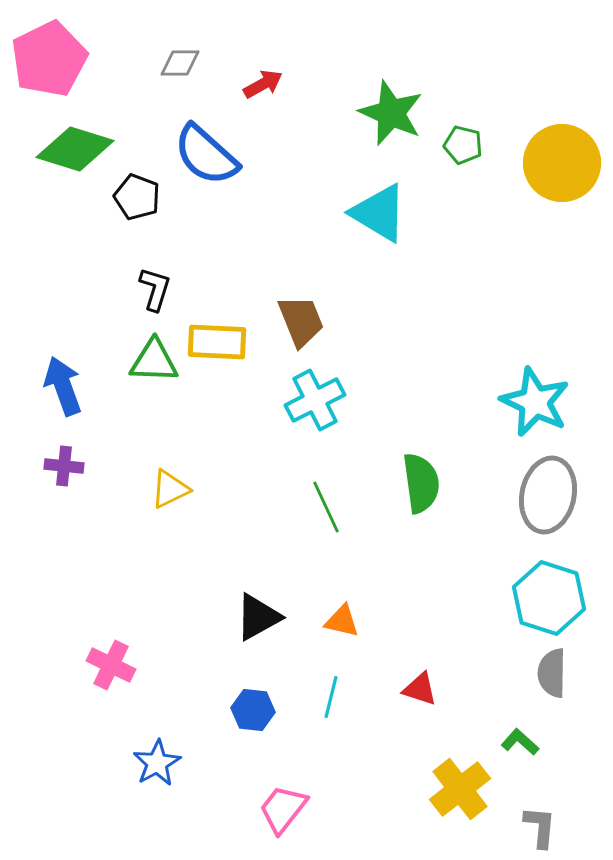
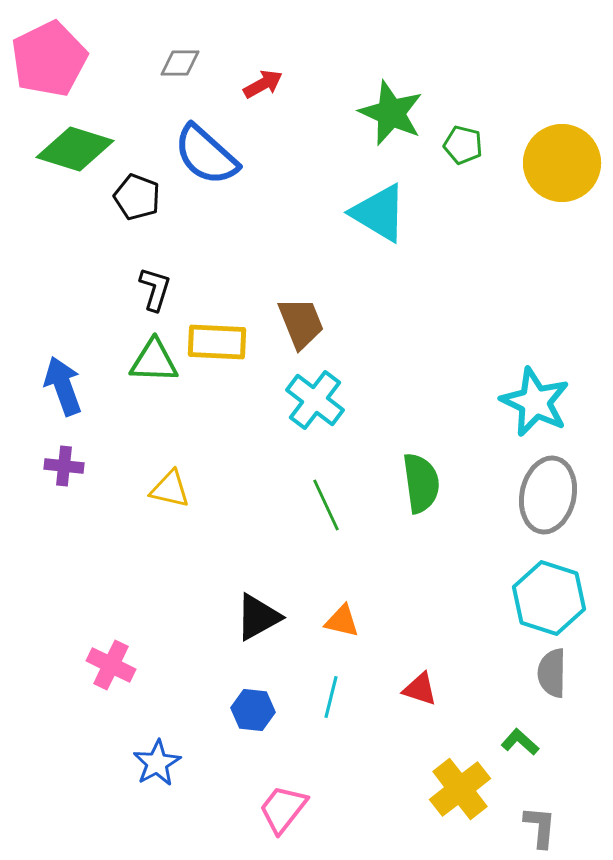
brown trapezoid: moved 2 px down
cyan cross: rotated 26 degrees counterclockwise
yellow triangle: rotated 39 degrees clockwise
green line: moved 2 px up
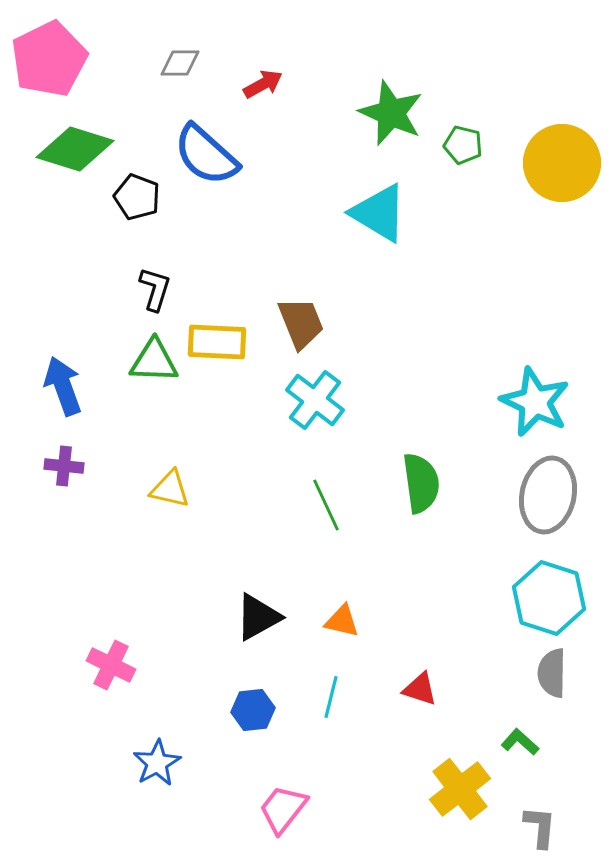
blue hexagon: rotated 12 degrees counterclockwise
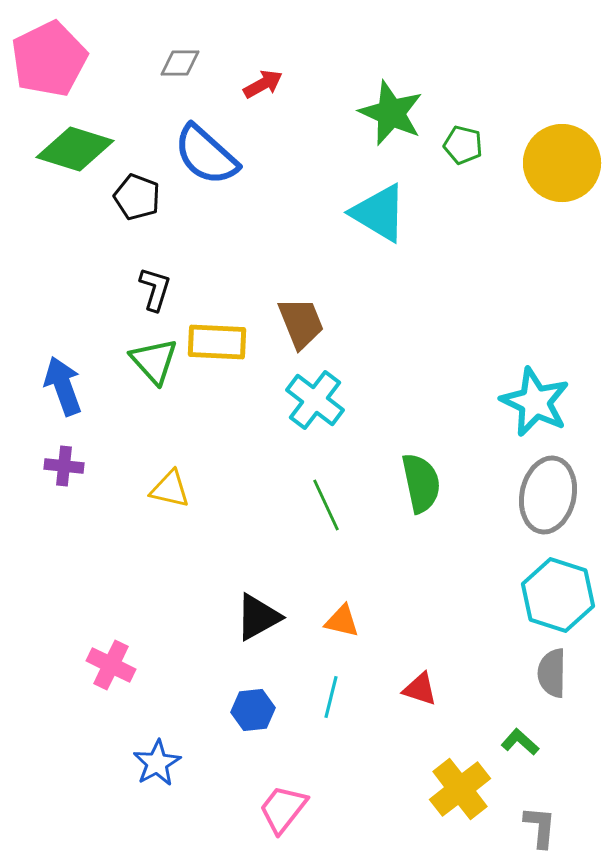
green triangle: rotated 46 degrees clockwise
green semicircle: rotated 4 degrees counterclockwise
cyan hexagon: moved 9 px right, 3 px up
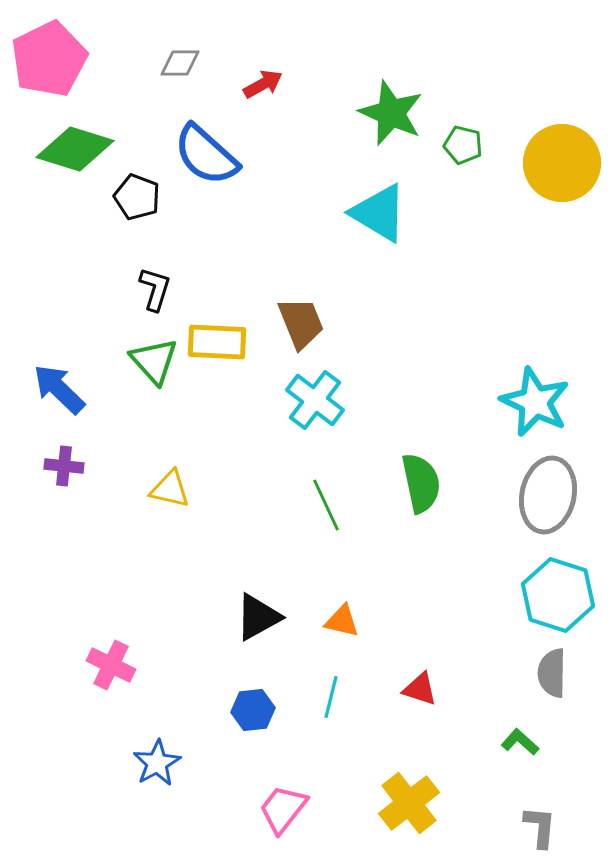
blue arrow: moved 4 px left, 3 px down; rotated 26 degrees counterclockwise
yellow cross: moved 51 px left, 14 px down
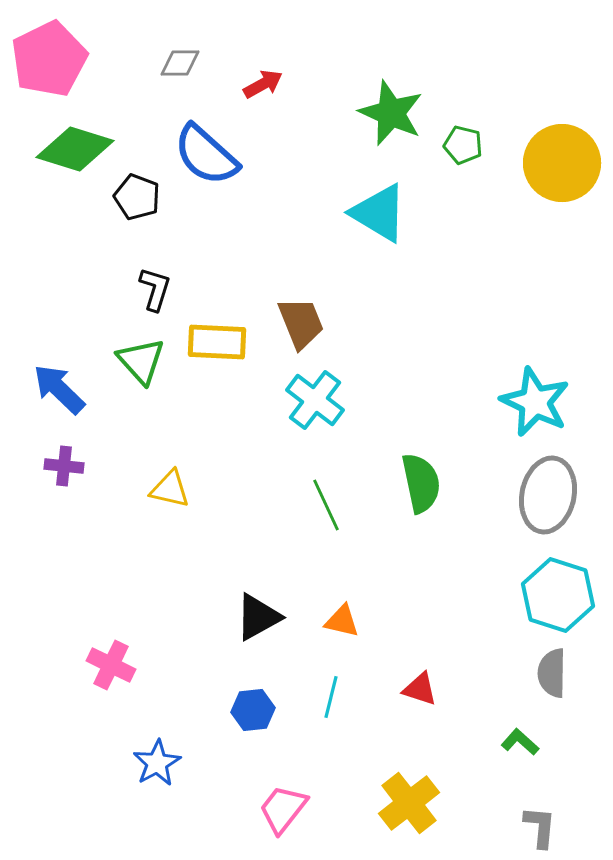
green triangle: moved 13 px left
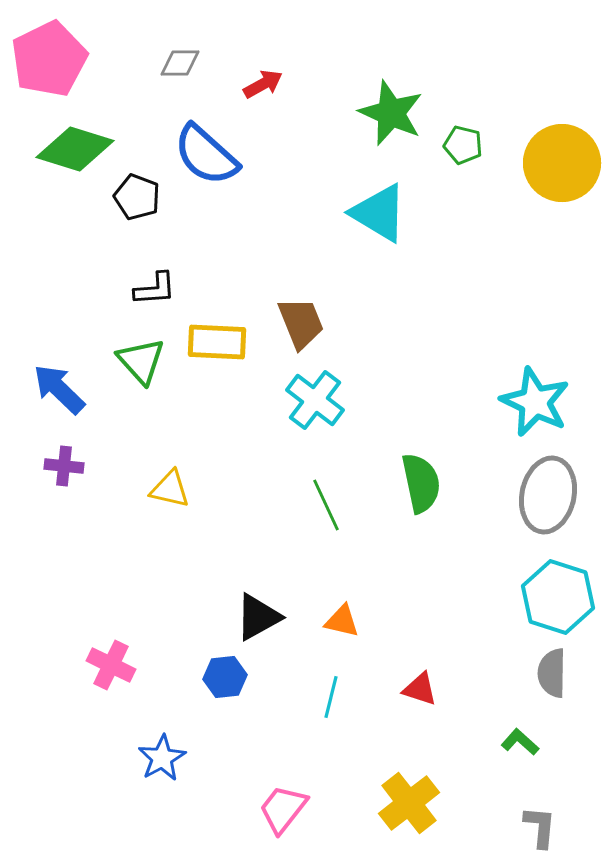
black L-shape: rotated 69 degrees clockwise
cyan hexagon: moved 2 px down
blue hexagon: moved 28 px left, 33 px up
blue star: moved 5 px right, 5 px up
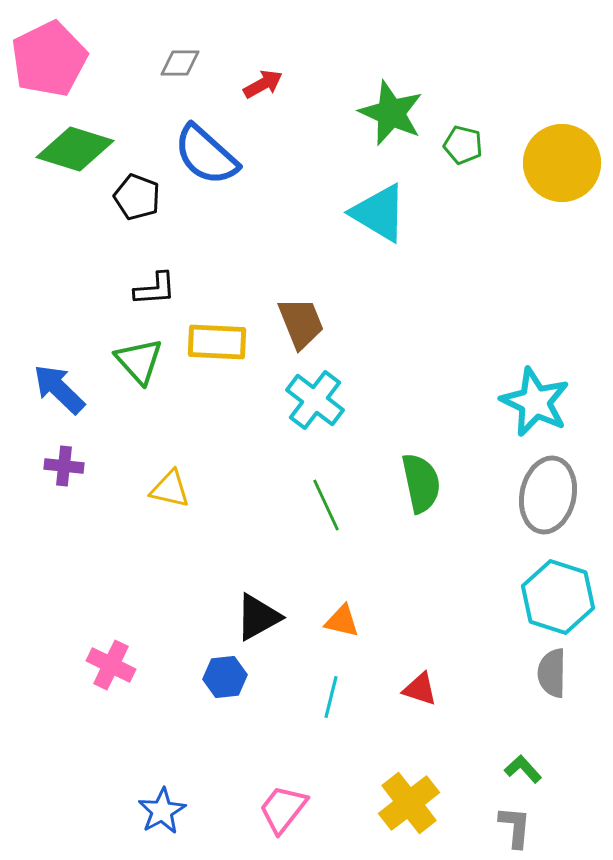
green triangle: moved 2 px left
green L-shape: moved 3 px right, 27 px down; rotated 6 degrees clockwise
blue star: moved 53 px down
gray L-shape: moved 25 px left
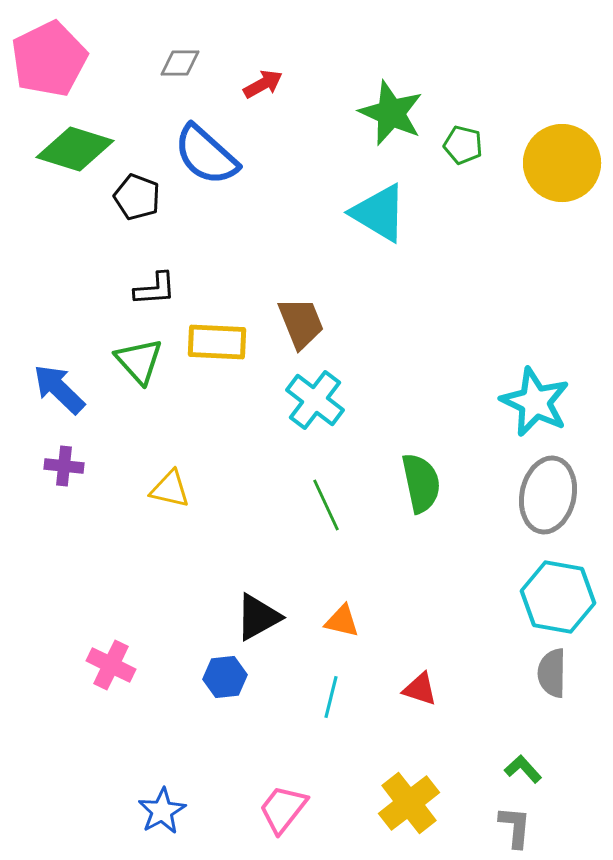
cyan hexagon: rotated 8 degrees counterclockwise
